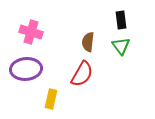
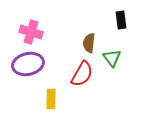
brown semicircle: moved 1 px right, 1 px down
green triangle: moved 9 px left, 12 px down
purple ellipse: moved 2 px right, 5 px up; rotated 8 degrees counterclockwise
yellow rectangle: rotated 12 degrees counterclockwise
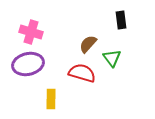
brown semicircle: moved 1 px left, 1 px down; rotated 36 degrees clockwise
red semicircle: moved 1 px up; rotated 104 degrees counterclockwise
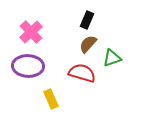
black rectangle: moved 34 px left; rotated 30 degrees clockwise
pink cross: rotated 30 degrees clockwise
green triangle: rotated 48 degrees clockwise
purple ellipse: moved 2 px down; rotated 16 degrees clockwise
yellow rectangle: rotated 24 degrees counterclockwise
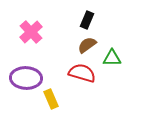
brown semicircle: moved 1 px left, 1 px down; rotated 12 degrees clockwise
green triangle: rotated 18 degrees clockwise
purple ellipse: moved 2 px left, 12 px down
